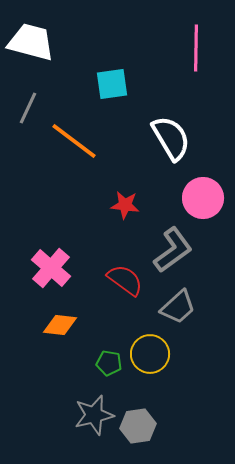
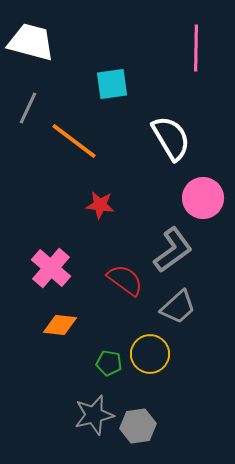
red star: moved 25 px left
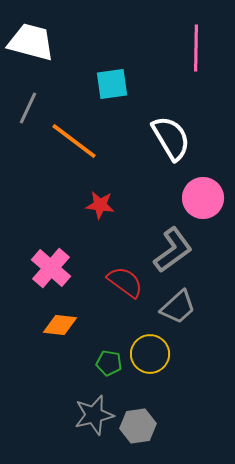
red semicircle: moved 2 px down
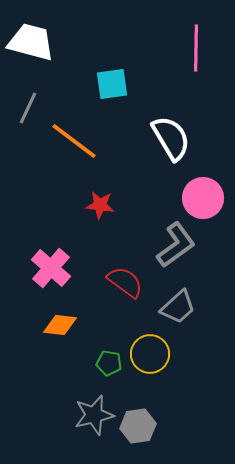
gray L-shape: moved 3 px right, 5 px up
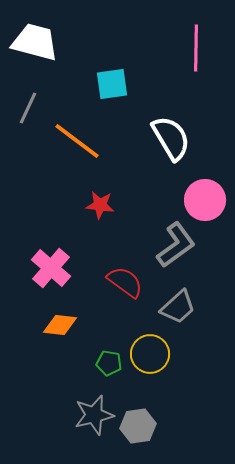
white trapezoid: moved 4 px right
orange line: moved 3 px right
pink circle: moved 2 px right, 2 px down
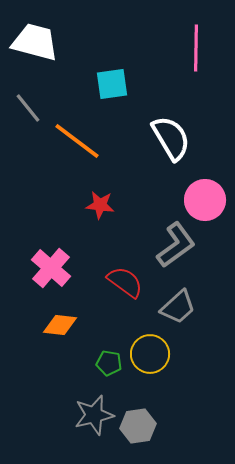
gray line: rotated 64 degrees counterclockwise
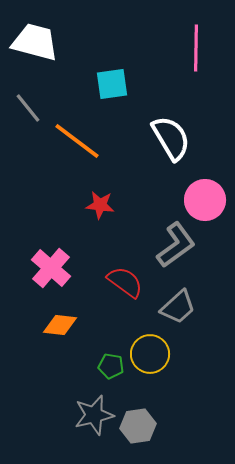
green pentagon: moved 2 px right, 3 px down
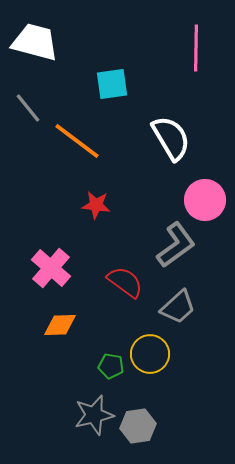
red star: moved 4 px left
orange diamond: rotated 8 degrees counterclockwise
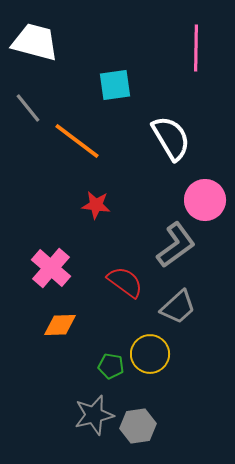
cyan square: moved 3 px right, 1 px down
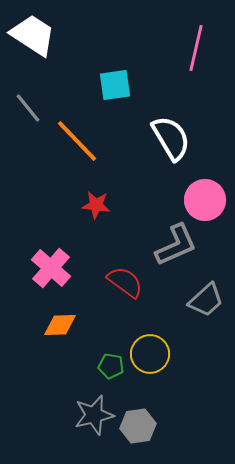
white trapezoid: moved 2 px left, 7 px up; rotated 18 degrees clockwise
pink line: rotated 12 degrees clockwise
orange line: rotated 9 degrees clockwise
gray L-shape: rotated 12 degrees clockwise
gray trapezoid: moved 28 px right, 7 px up
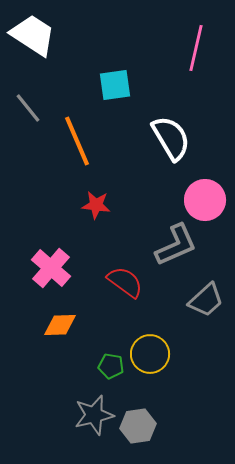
orange line: rotated 21 degrees clockwise
